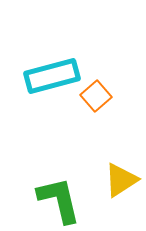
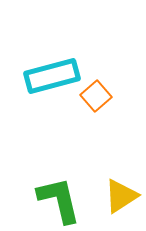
yellow triangle: moved 16 px down
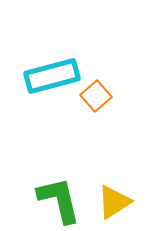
yellow triangle: moved 7 px left, 6 px down
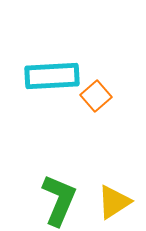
cyan rectangle: rotated 12 degrees clockwise
green L-shape: rotated 36 degrees clockwise
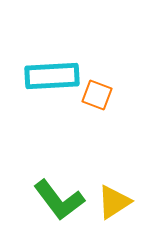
orange square: moved 1 px right, 1 px up; rotated 28 degrees counterclockwise
green L-shape: rotated 120 degrees clockwise
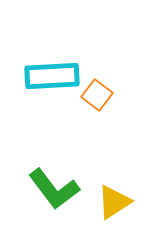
orange square: rotated 16 degrees clockwise
green L-shape: moved 5 px left, 11 px up
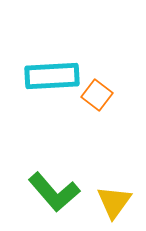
green L-shape: moved 3 px down; rotated 4 degrees counterclockwise
yellow triangle: rotated 21 degrees counterclockwise
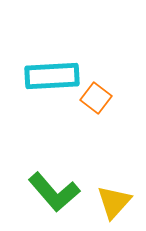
orange square: moved 1 px left, 3 px down
yellow triangle: rotated 6 degrees clockwise
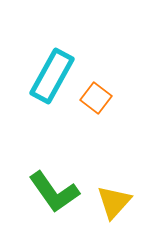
cyan rectangle: rotated 58 degrees counterclockwise
green L-shape: rotated 6 degrees clockwise
